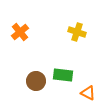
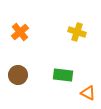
brown circle: moved 18 px left, 6 px up
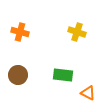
orange cross: rotated 36 degrees counterclockwise
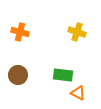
orange triangle: moved 10 px left
